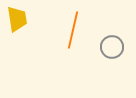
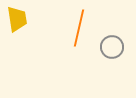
orange line: moved 6 px right, 2 px up
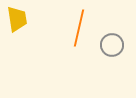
gray circle: moved 2 px up
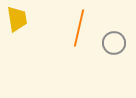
gray circle: moved 2 px right, 2 px up
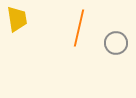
gray circle: moved 2 px right
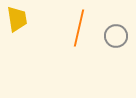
gray circle: moved 7 px up
